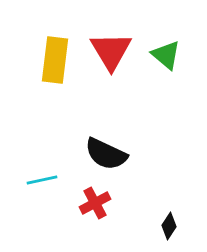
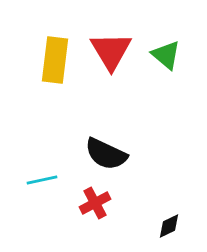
black diamond: rotated 32 degrees clockwise
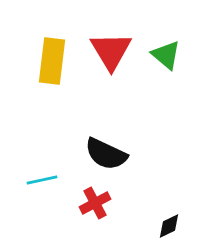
yellow rectangle: moved 3 px left, 1 px down
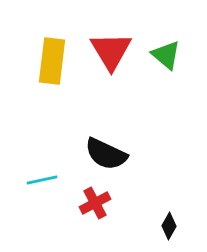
black diamond: rotated 36 degrees counterclockwise
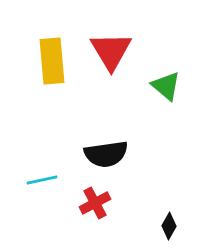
green triangle: moved 31 px down
yellow rectangle: rotated 12 degrees counterclockwise
black semicircle: rotated 33 degrees counterclockwise
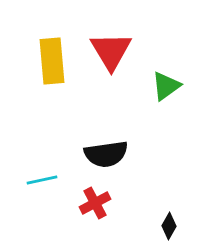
green triangle: rotated 44 degrees clockwise
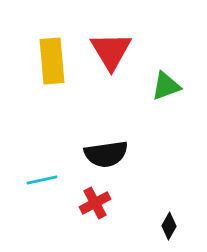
green triangle: rotated 16 degrees clockwise
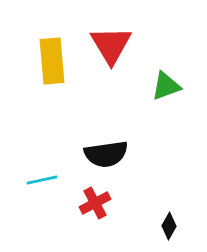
red triangle: moved 6 px up
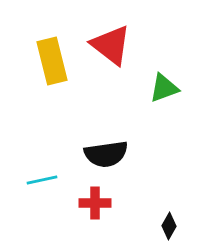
red triangle: rotated 21 degrees counterclockwise
yellow rectangle: rotated 9 degrees counterclockwise
green triangle: moved 2 px left, 2 px down
red cross: rotated 28 degrees clockwise
